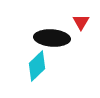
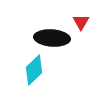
cyan diamond: moved 3 px left, 4 px down
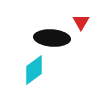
cyan diamond: rotated 8 degrees clockwise
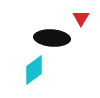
red triangle: moved 4 px up
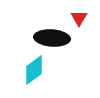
red triangle: moved 2 px left
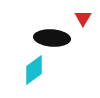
red triangle: moved 4 px right
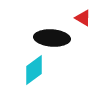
red triangle: rotated 30 degrees counterclockwise
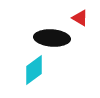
red triangle: moved 3 px left
